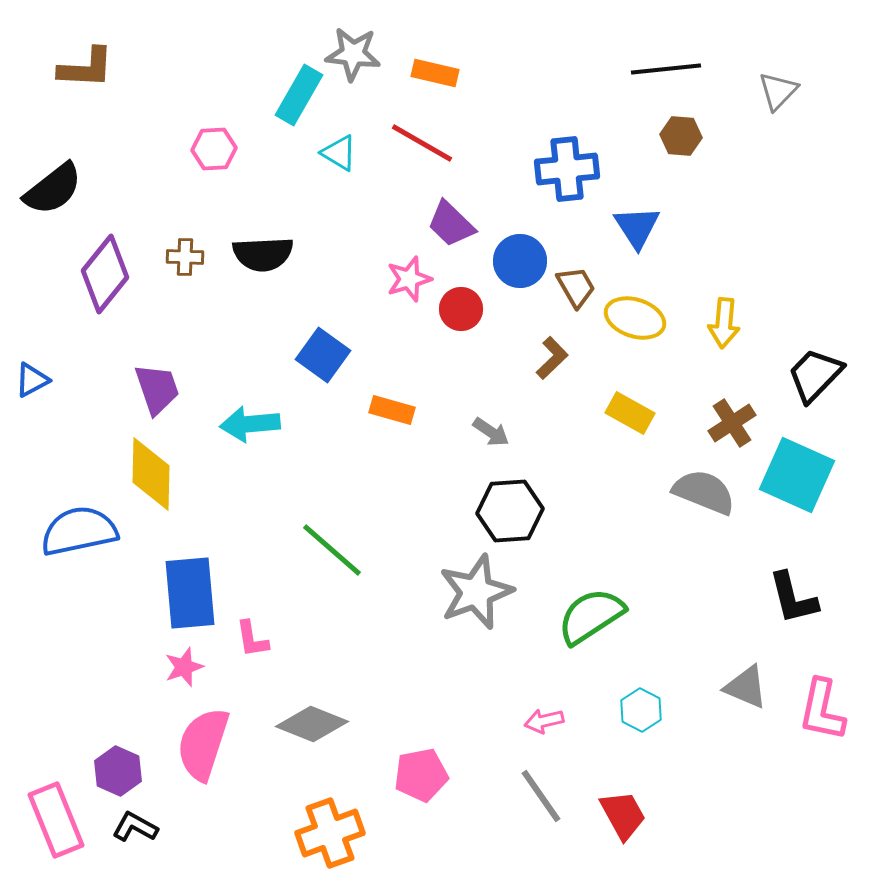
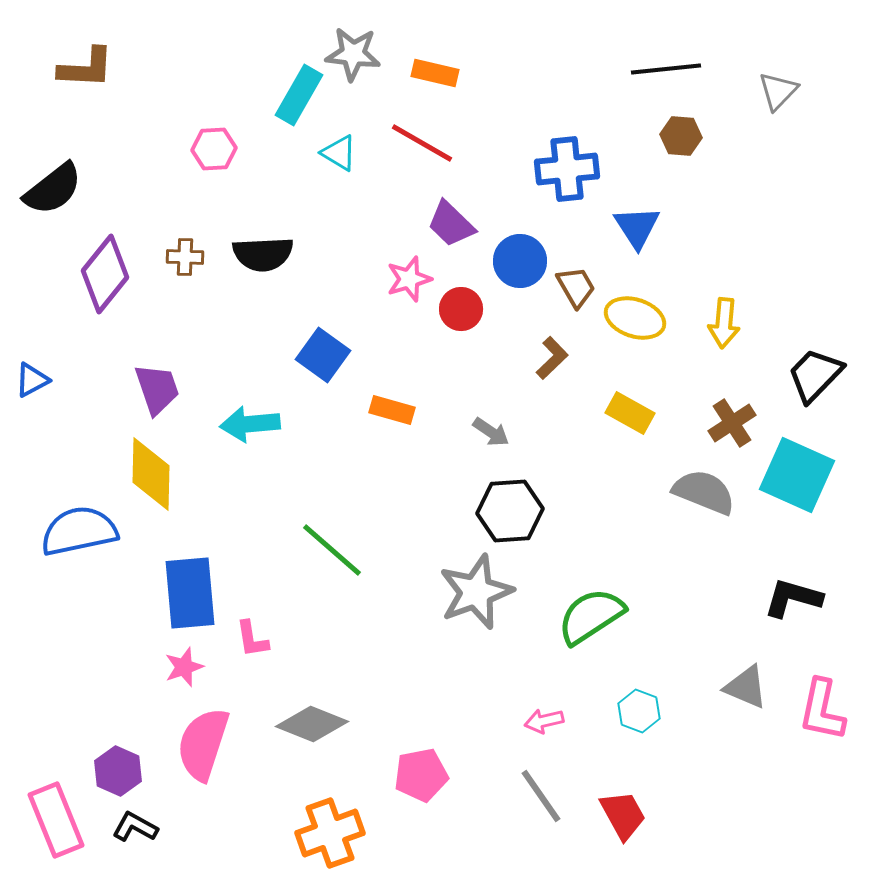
black L-shape at (793, 598): rotated 120 degrees clockwise
cyan hexagon at (641, 710): moved 2 px left, 1 px down; rotated 6 degrees counterclockwise
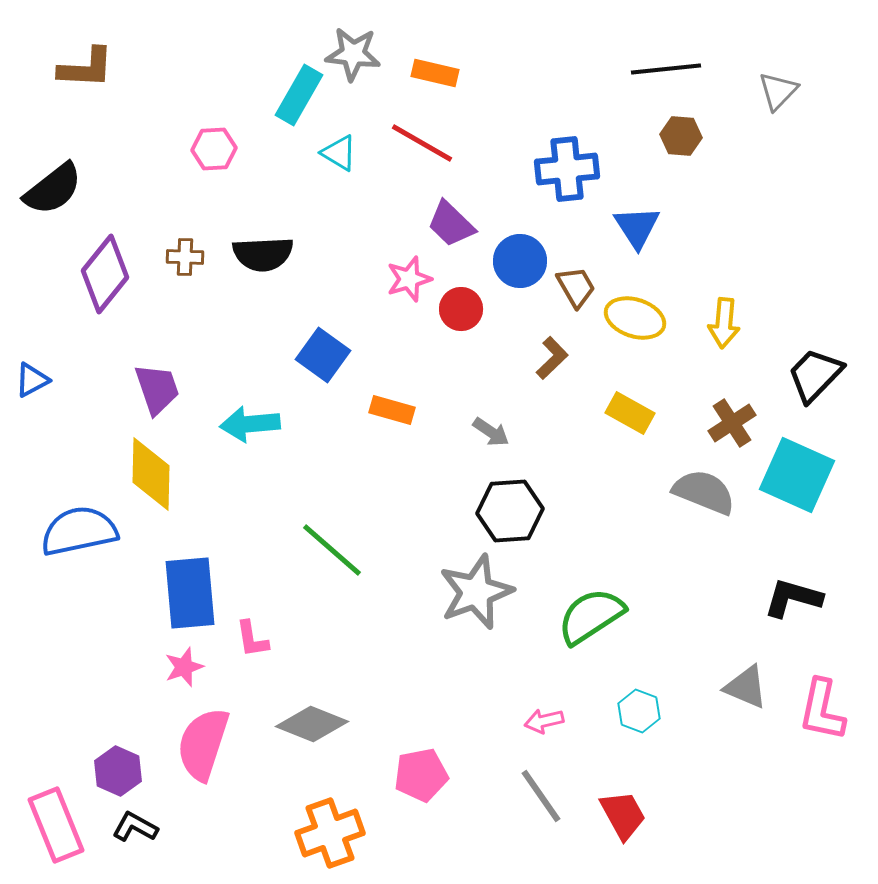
pink rectangle at (56, 820): moved 5 px down
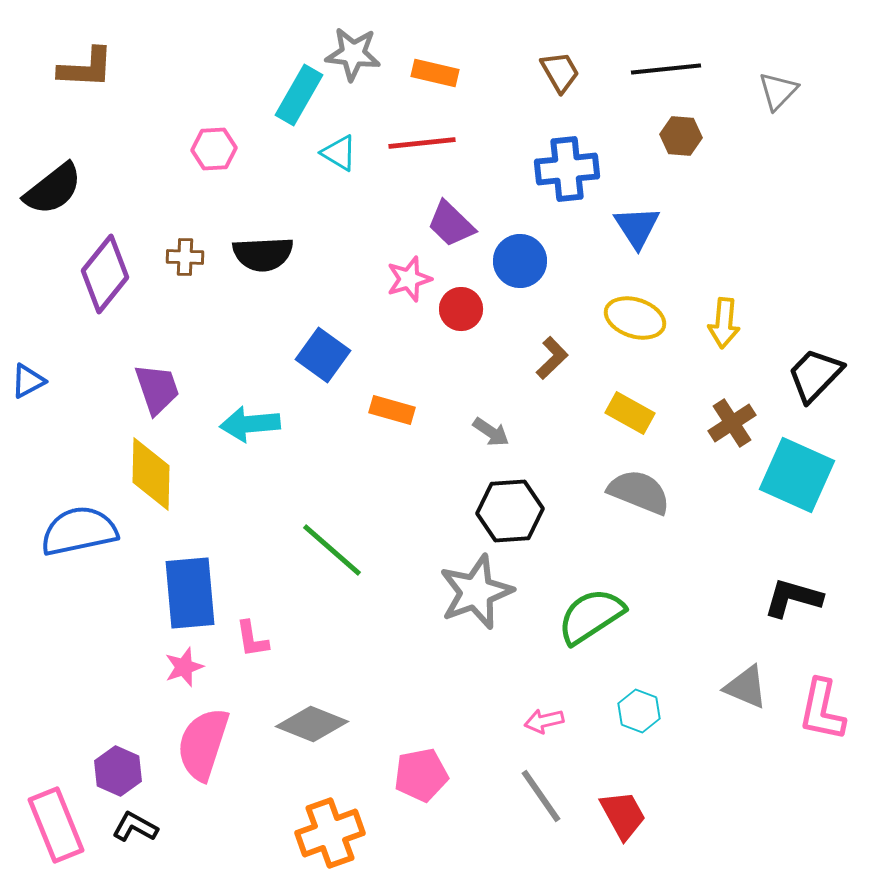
red line at (422, 143): rotated 36 degrees counterclockwise
brown trapezoid at (576, 287): moved 16 px left, 215 px up
blue triangle at (32, 380): moved 4 px left, 1 px down
gray semicircle at (704, 492): moved 65 px left
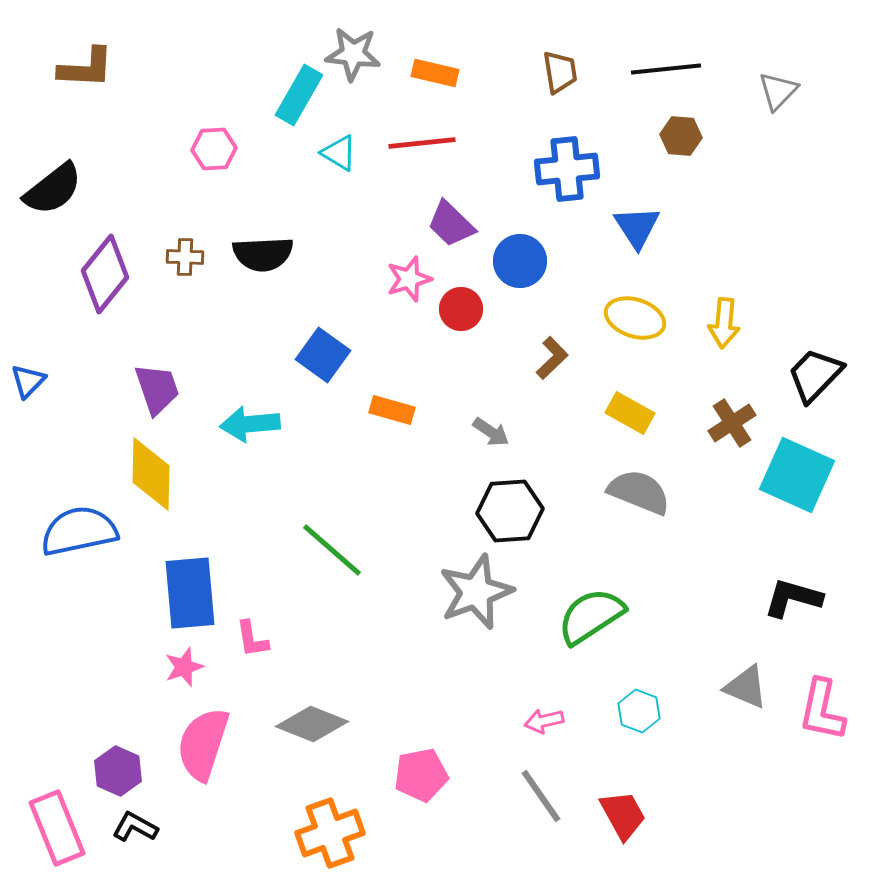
brown trapezoid at (560, 72): rotated 21 degrees clockwise
blue triangle at (28, 381): rotated 18 degrees counterclockwise
pink rectangle at (56, 825): moved 1 px right, 3 px down
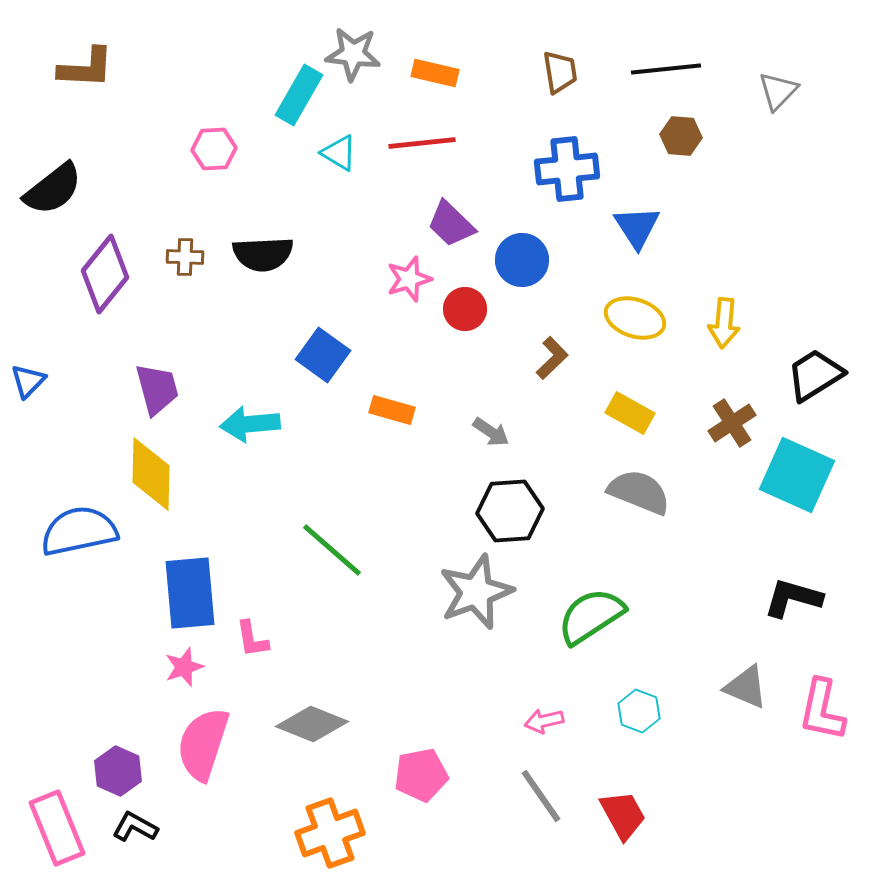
blue circle at (520, 261): moved 2 px right, 1 px up
red circle at (461, 309): moved 4 px right
black trapezoid at (815, 375): rotated 14 degrees clockwise
purple trapezoid at (157, 389): rotated 4 degrees clockwise
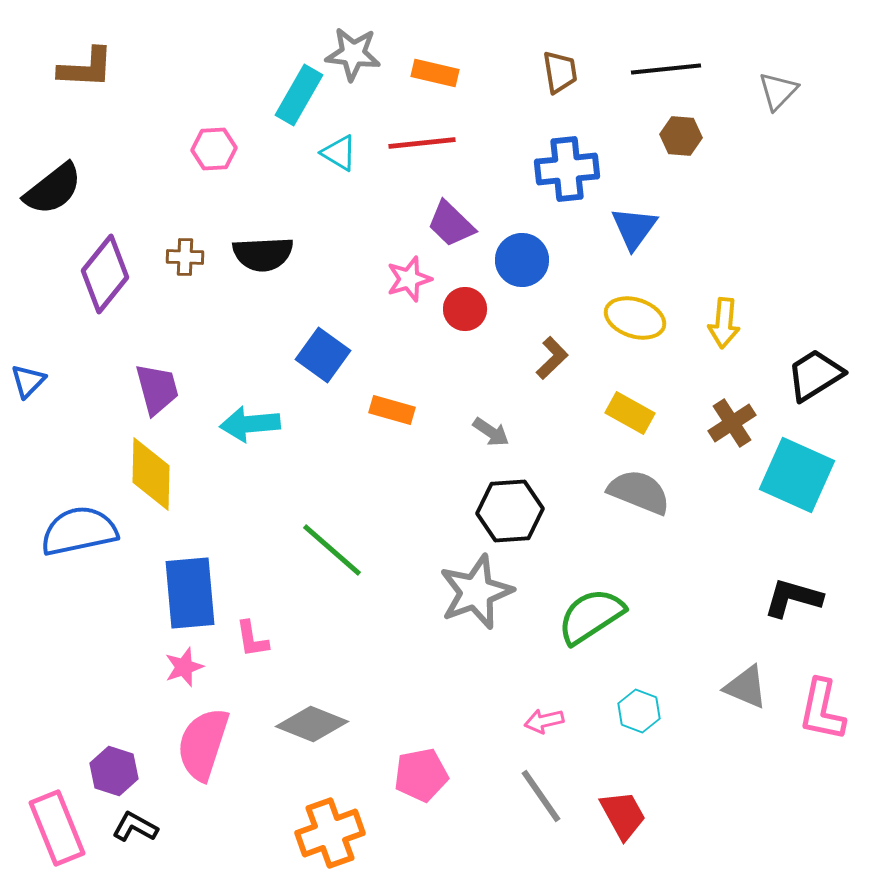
blue triangle at (637, 227): moved 3 px left, 1 px down; rotated 9 degrees clockwise
purple hexagon at (118, 771): moved 4 px left; rotated 6 degrees counterclockwise
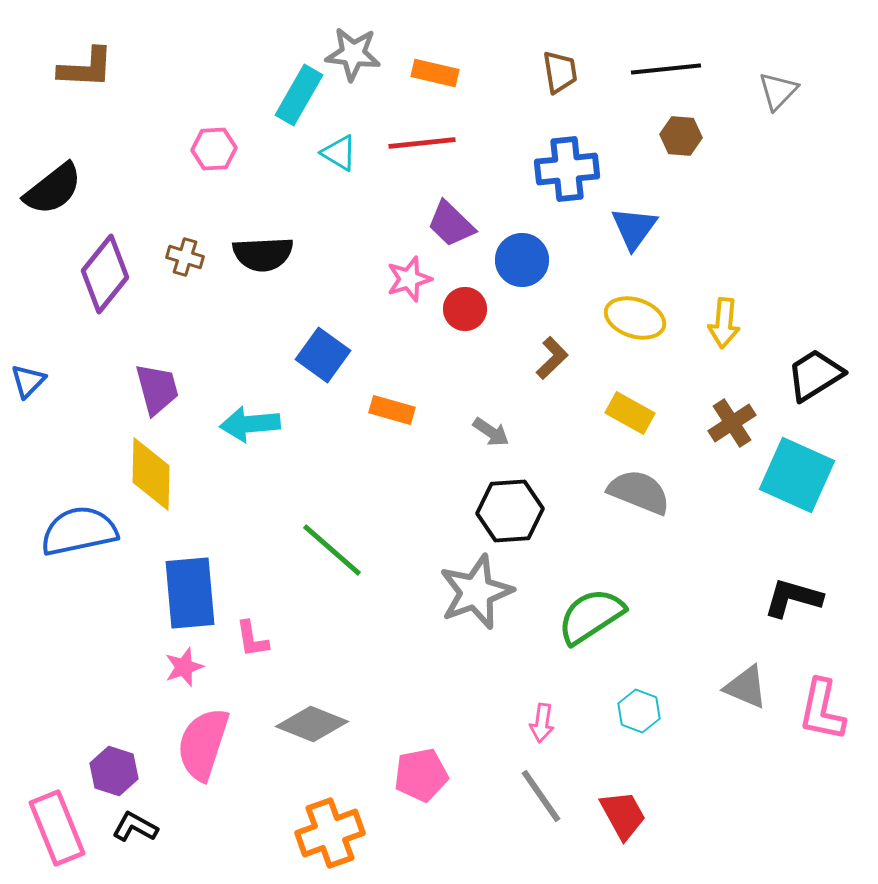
brown cross at (185, 257): rotated 15 degrees clockwise
pink arrow at (544, 721): moved 2 px left, 2 px down; rotated 69 degrees counterclockwise
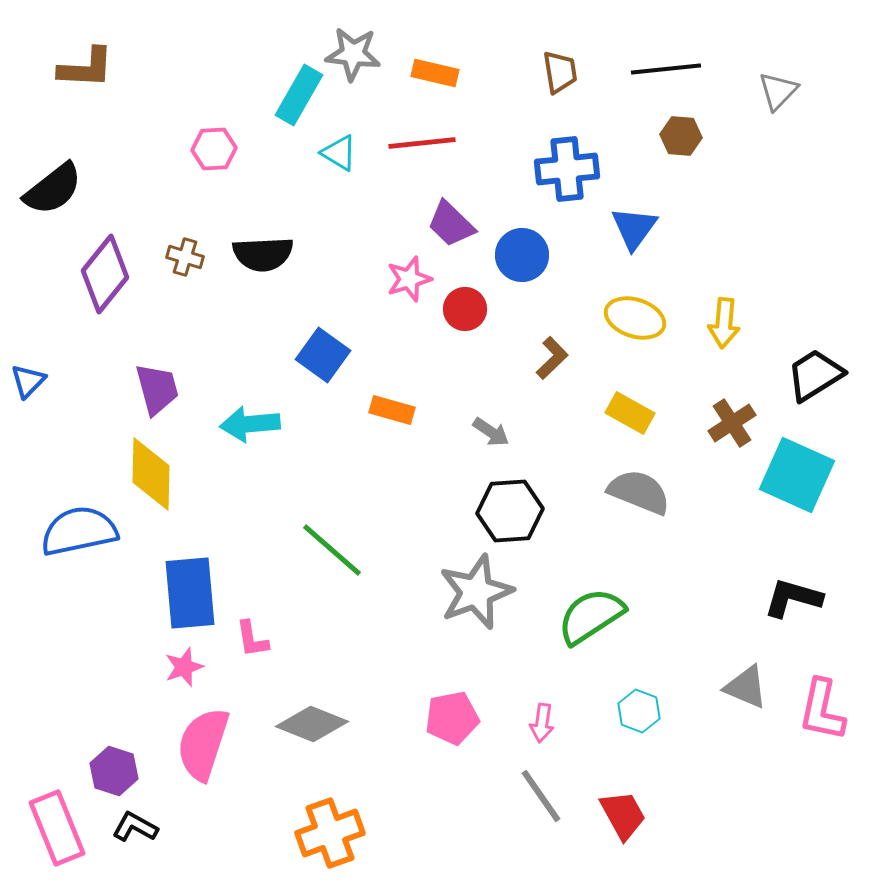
blue circle at (522, 260): moved 5 px up
pink pentagon at (421, 775): moved 31 px right, 57 px up
